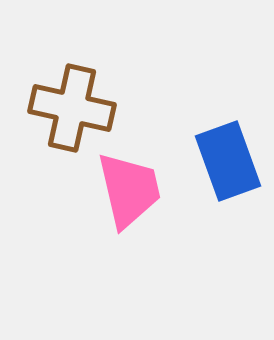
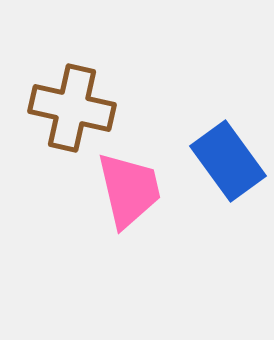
blue rectangle: rotated 16 degrees counterclockwise
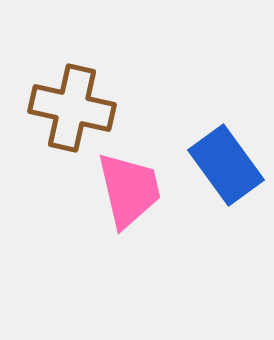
blue rectangle: moved 2 px left, 4 px down
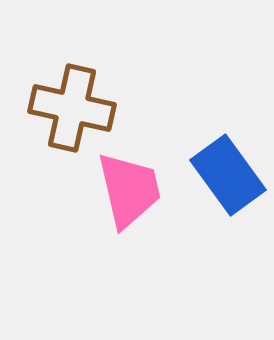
blue rectangle: moved 2 px right, 10 px down
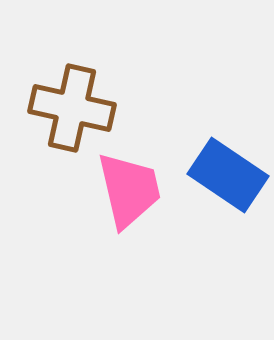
blue rectangle: rotated 20 degrees counterclockwise
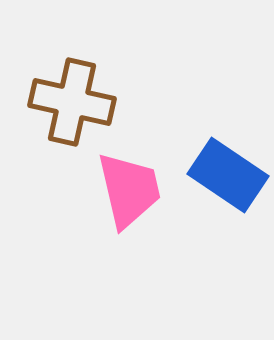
brown cross: moved 6 px up
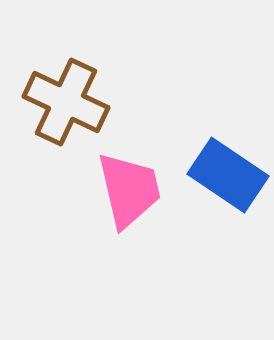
brown cross: moved 6 px left; rotated 12 degrees clockwise
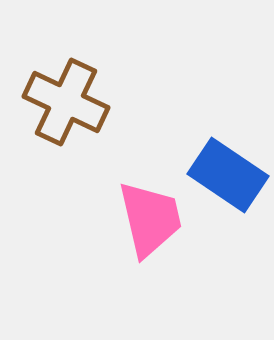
pink trapezoid: moved 21 px right, 29 px down
